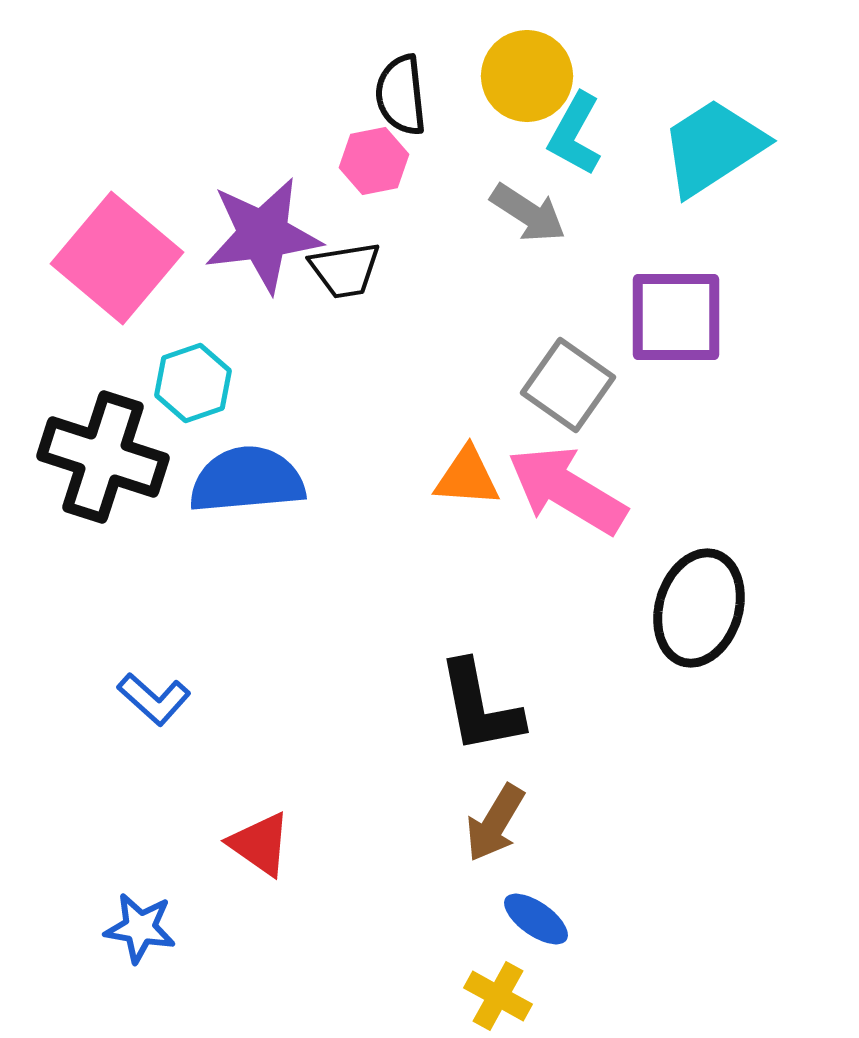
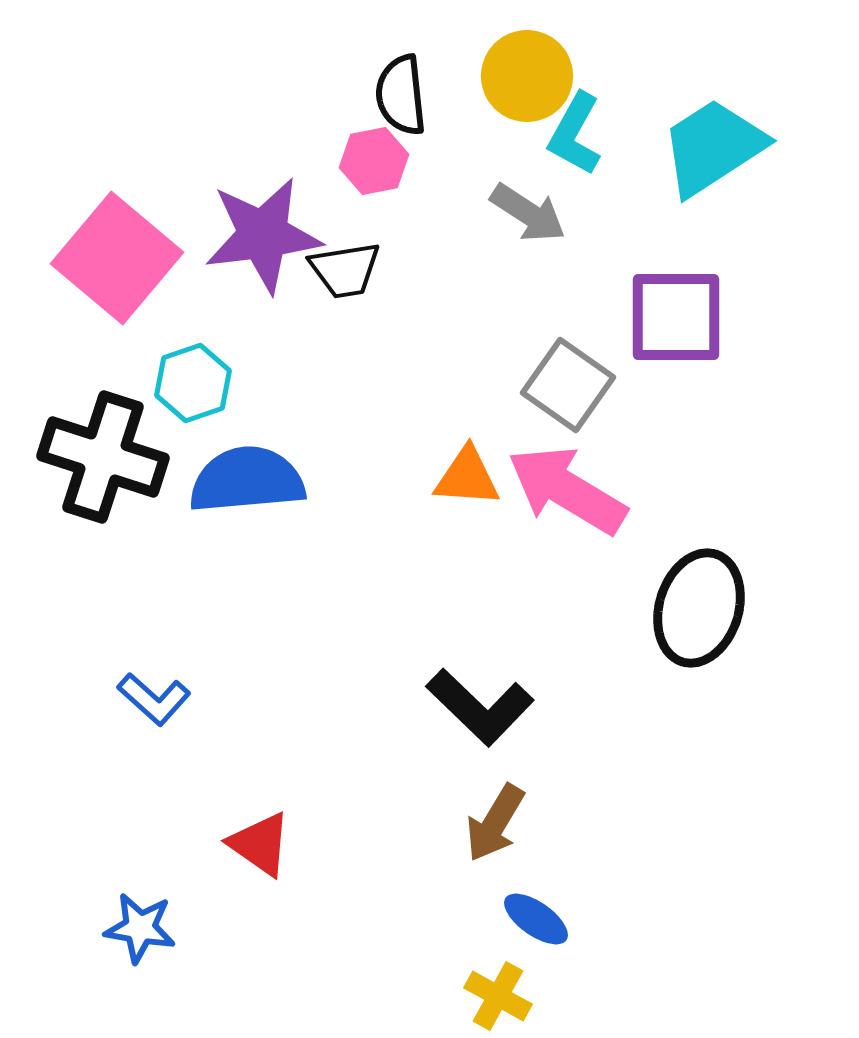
black L-shape: rotated 35 degrees counterclockwise
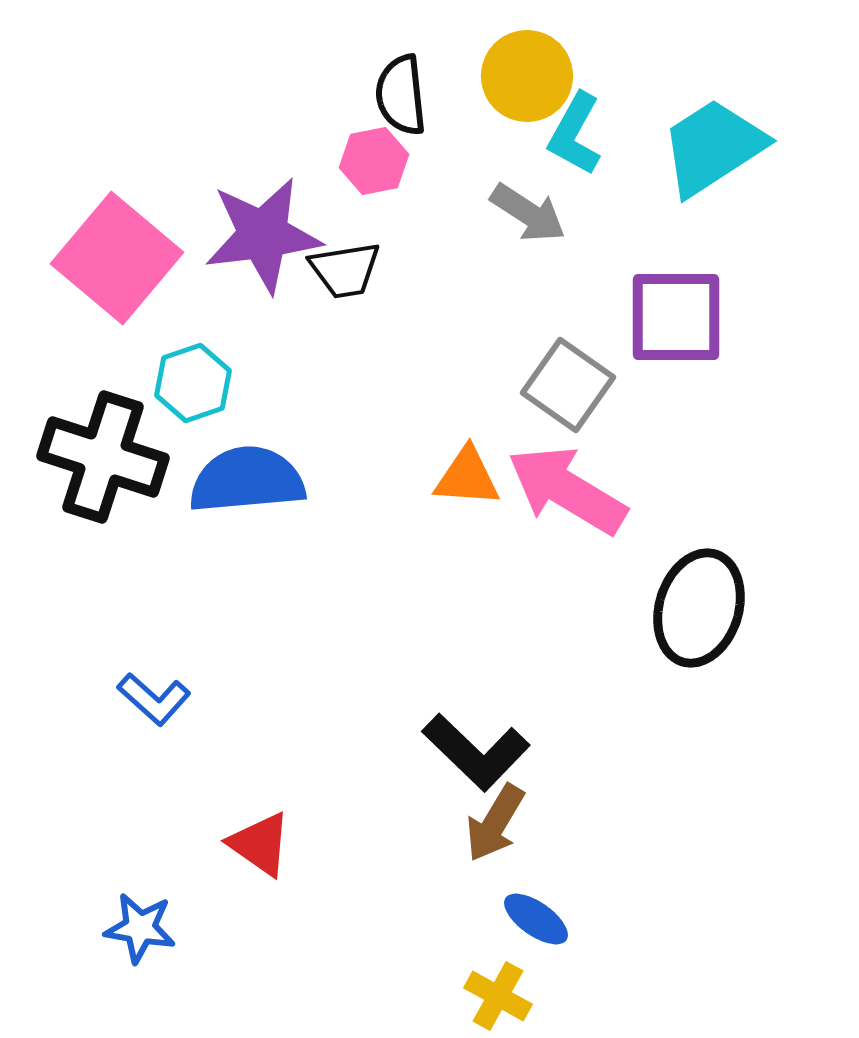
black L-shape: moved 4 px left, 45 px down
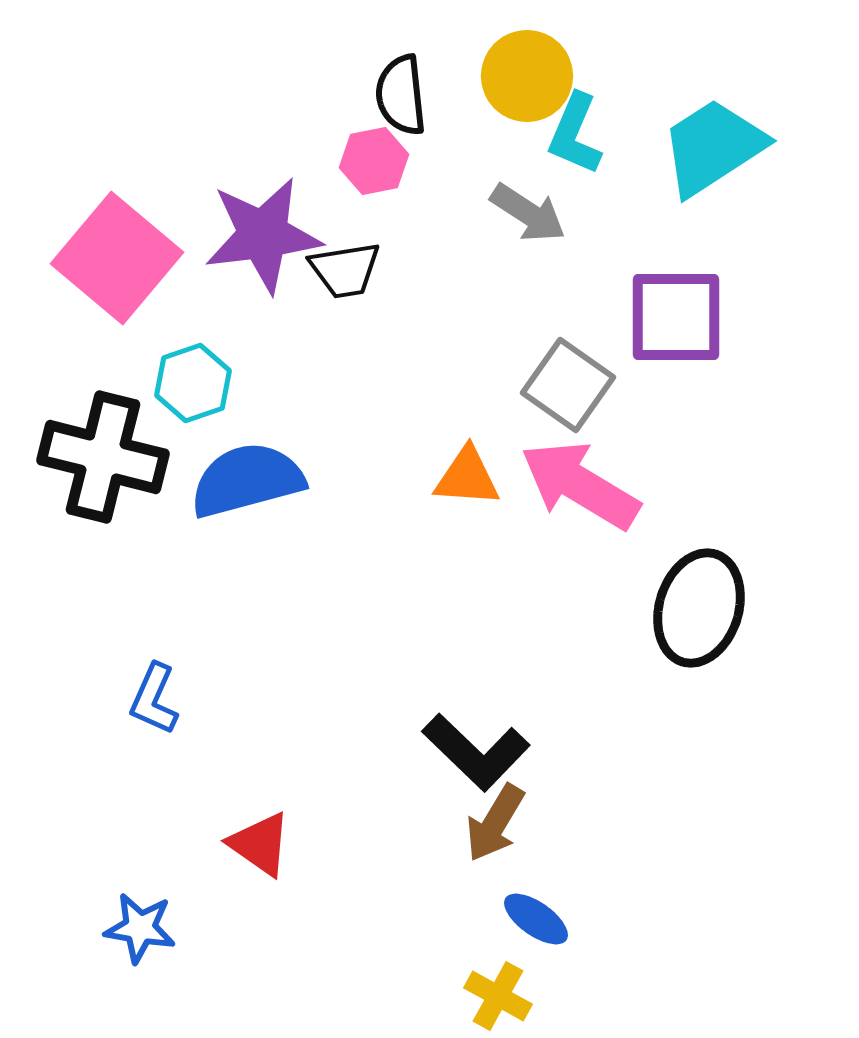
cyan L-shape: rotated 6 degrees counterclockwise
black cross: rotated 4 degrees counterclockwise
blue semicircle: rotated 10 degrees counterclockwise
pink arrow: moved 13 px right, 5 px up
blue L-shape: rotated 72 degrees clockwise
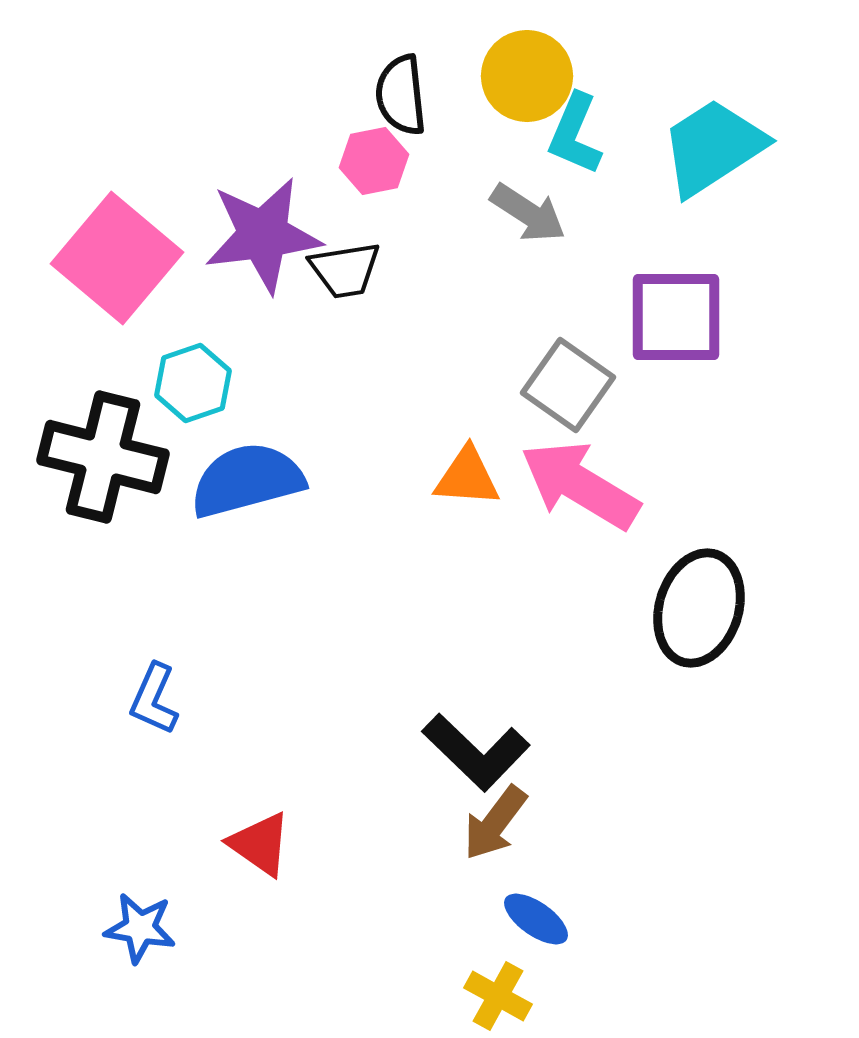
brown arrow: rotated 6 degrees clockwise
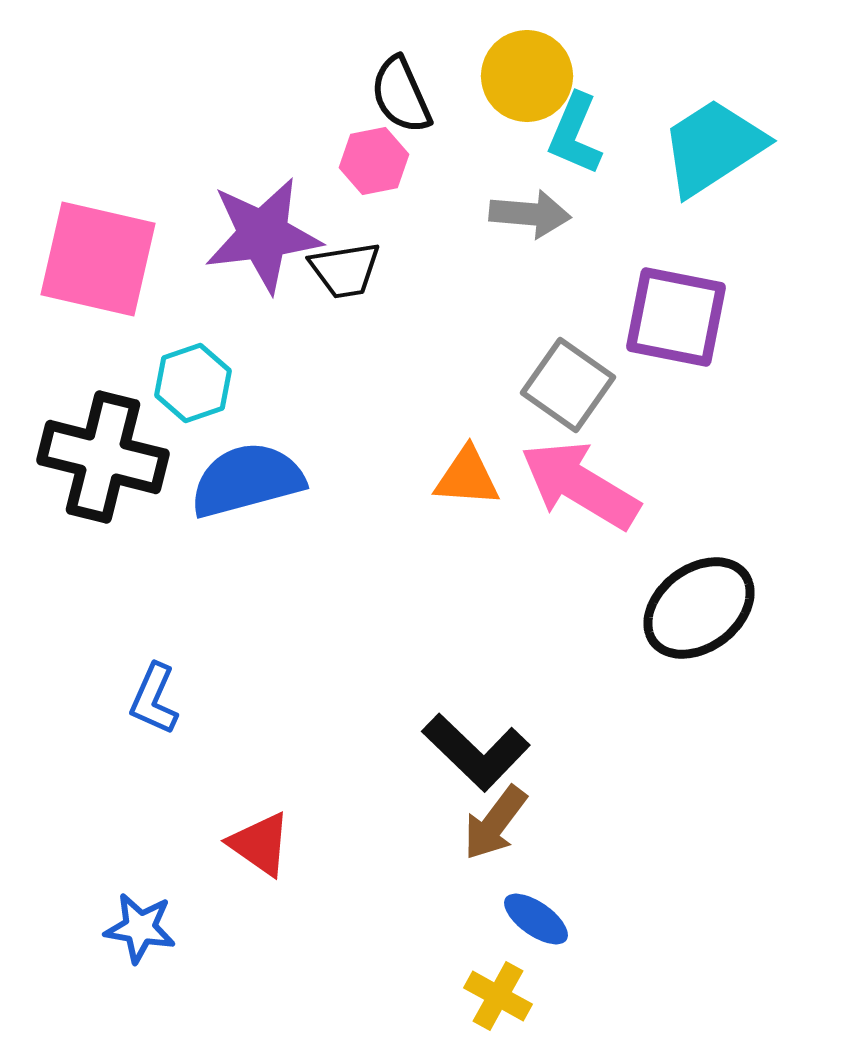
black semicircle: rotated 18 degrees counterclockwise
gray arrow: moved 2 px right, 1 px down; rotated 28 degrees counterclockwise
pink square: moved 19 px left, 1 px down; rotated 27 degrees counterclockwise
purple square: rotated 11 degrees clockwise
black ellipse: rotated 36 degrees clockwise
